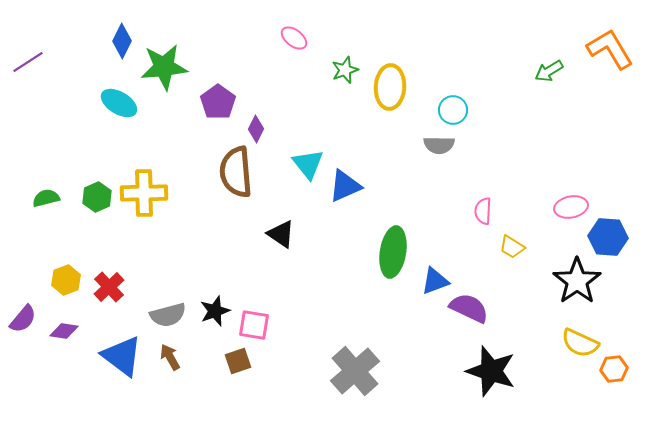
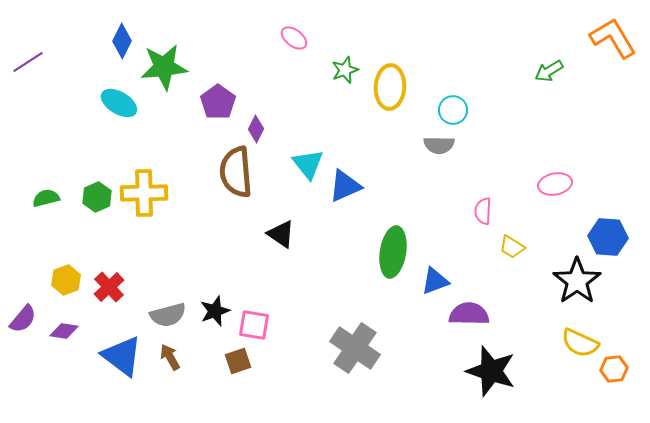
orange L-shape at (610, 49): moved 3 px right, 11 px up
pink ellipse at (571, 207): moved 16 px left, 23 px up
purple semicircle at (469, 308): moved 6 px down; rotated 24 degrees counterclockwise
gray cross at (355, 371): moved 23 px up; rotated 15 degrees counterclockwise
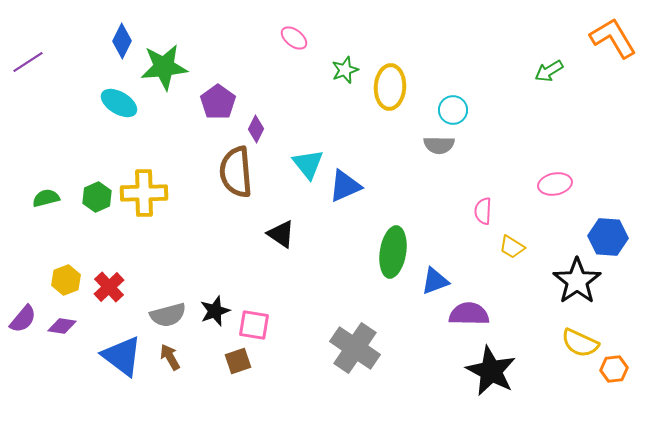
purple diamond at (64, 331): moved 2 px left, 5 px up
black star at (491, 371): rotated 9 degrees clockwise
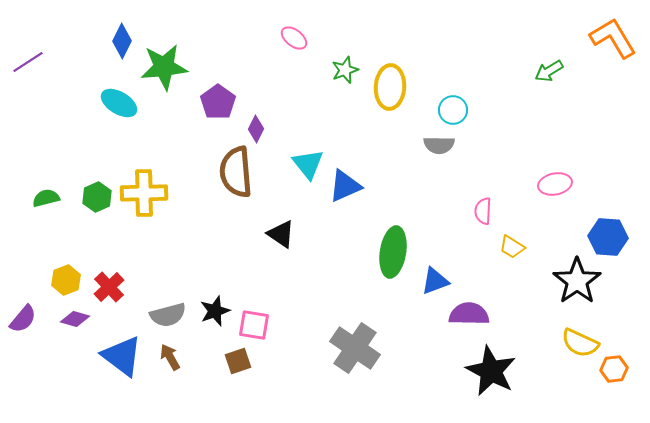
purple diamond at (62, 326): moved 13 px right, 7 px up; rotated 8 degrees clockwise
